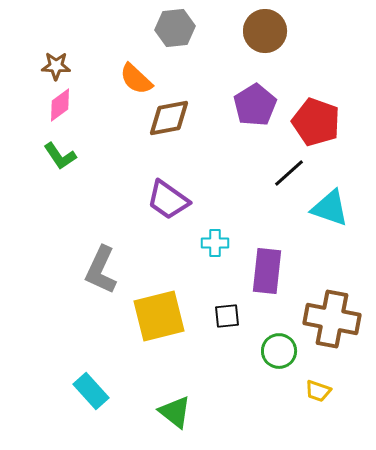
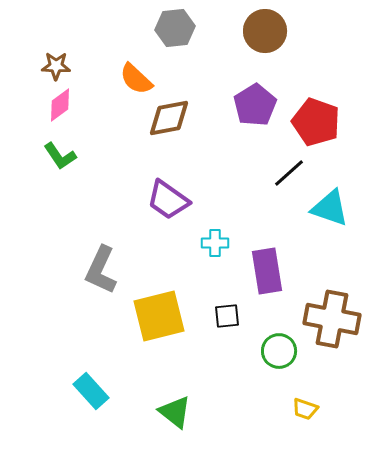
purple rectangle: rotated 15 degrees counterclockwise
yellow trapezoid: moved 13 px left, 18 px down
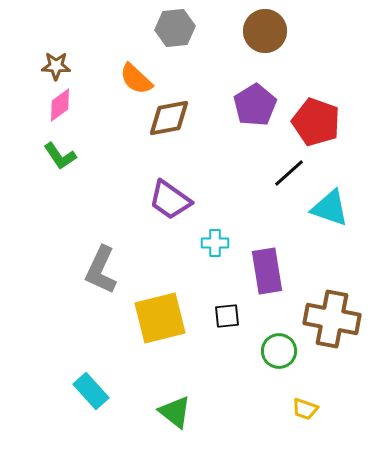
purple trapezoid: moved 2 px right
yellow square: moved 1 px right, 2 px down
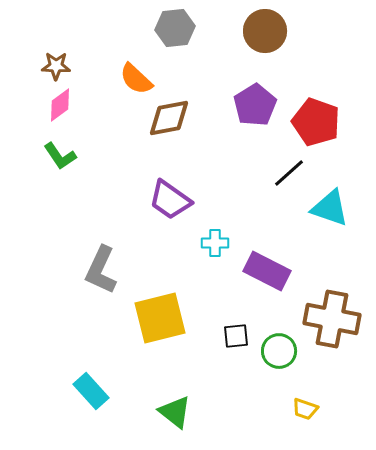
purple rectangle: rotated 54 degrees counterclockwise
black square: moved 9 px right, 20 px down
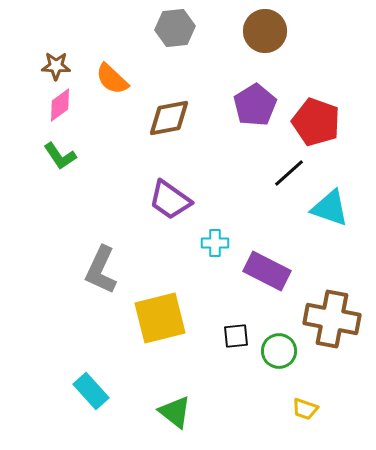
orange semicircle: moved 24 px left
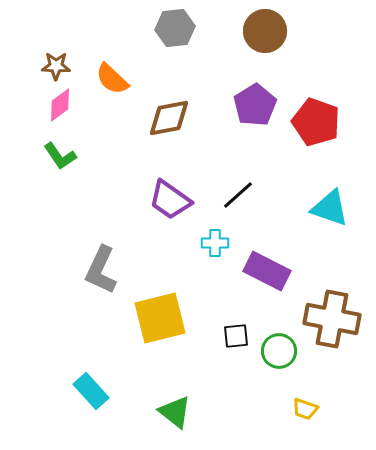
black line: moved 51 px left, 22 px down
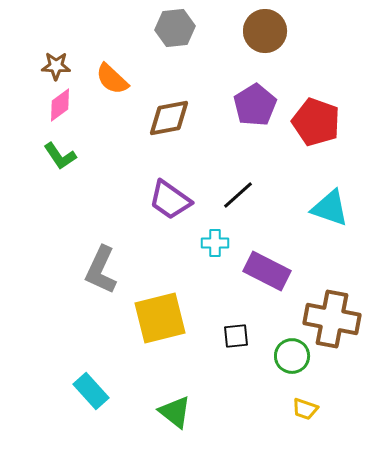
green circle: moved 13 px right, 5 px down
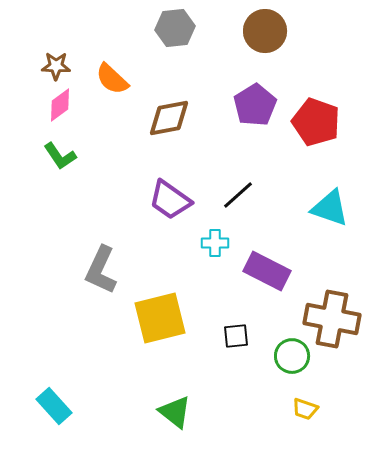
cyan rectangle: moved 37 px left, 15 px down
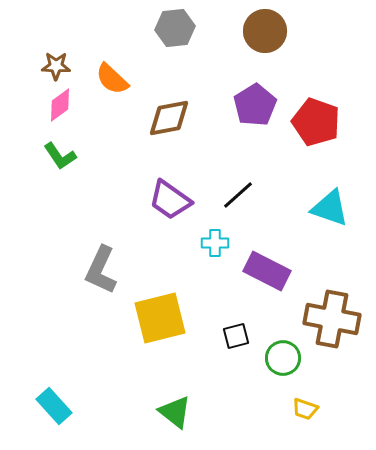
black square: rotated 8 degrees counterclockwise
green circle: moved 9 px left, 2 px down
